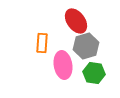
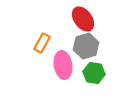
red ellipse: moved 7 px right, 2 px up
orange rectangle: rotated 24 degrees clockwise
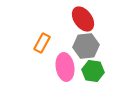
gray hexagon: rotated 10 degrees clockwise
pink ellipse: moved 2 px right, 2 px down
green hexagon: moved 1 px left, 2 px up
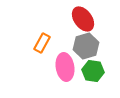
gray hexagon: rotated 10 degrees counterclockwise
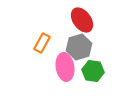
red ellipse: moved 1 px left, 1 px down
gray hexagon: moved 7 px left, 1 px down
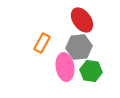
gray hexagon: rotated 10 degrees clockwise
green hexagon: moved 2 px left
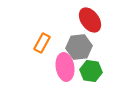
red ellipse: moved 8 px right
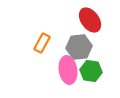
pink ellipse: moved 3 px right, 3 px down
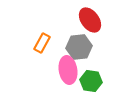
green hexagon: moved 10 px down
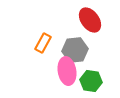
orange rectangle: moved 1 px right
gray hexagon: moved 4 px left, 3 px down
pink ellipse: moved 1 px left, 1 px down
